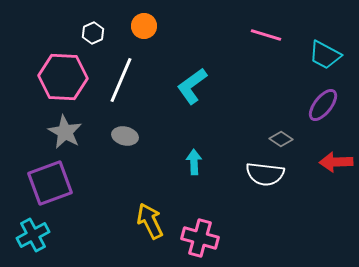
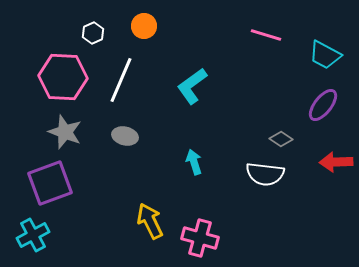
gray star: rotated 8 degrees counterclockwise
cyan arrow: rotated 15 degrees counterclockwise
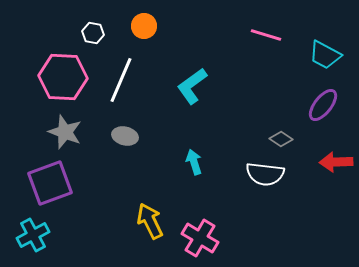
white hexagon: rotated 25 degrees counterclockwise
pink cross: rotated 15 degrees clockwise
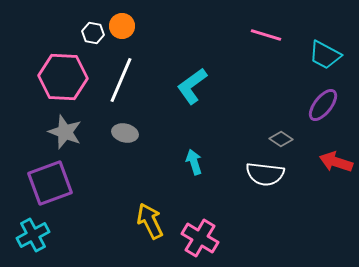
orange circle: moved 22 px left
gray ellipse: moved 3 px up
red arrow: rotated 20 degrees clockwise
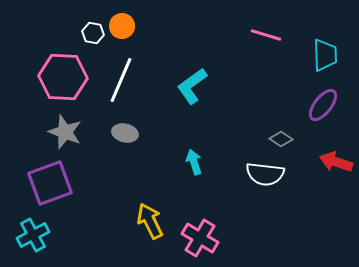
cyan trapezoid: rotated 120 degrees counterclockwise
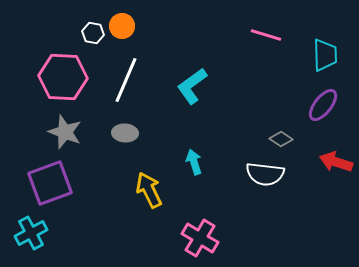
white line: moved 5 px right
gray ellipse: rotated 10 degrees counterclockwise
yellow arrow: moved 1 px left, 31 px up
cyan cross: moved 2 px left, 2 px up
